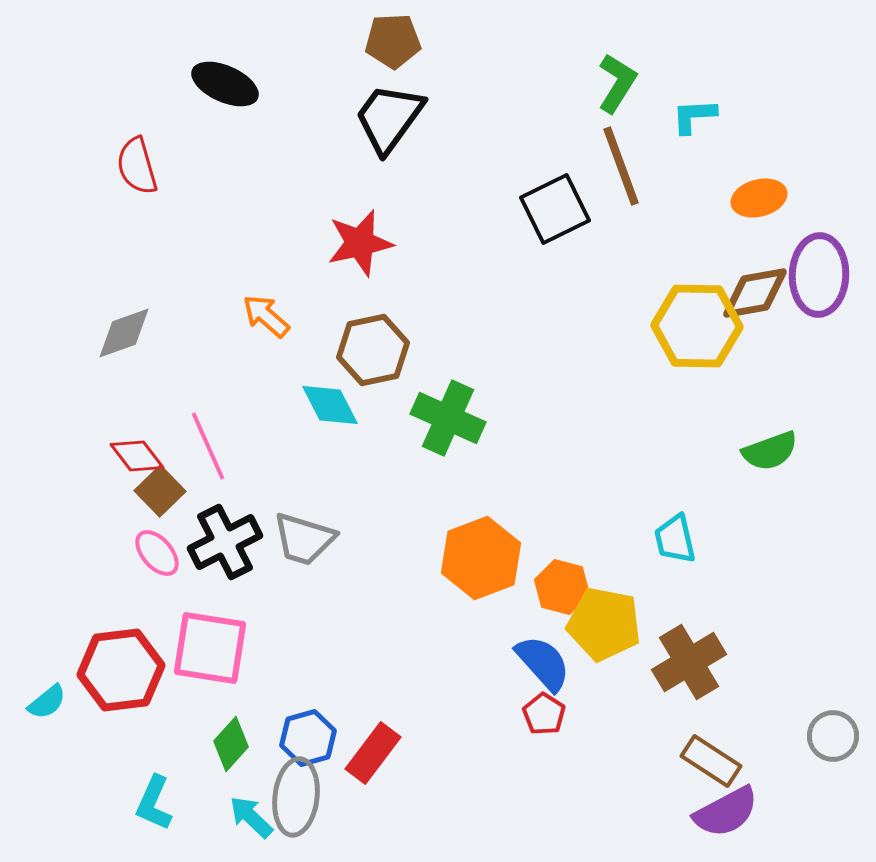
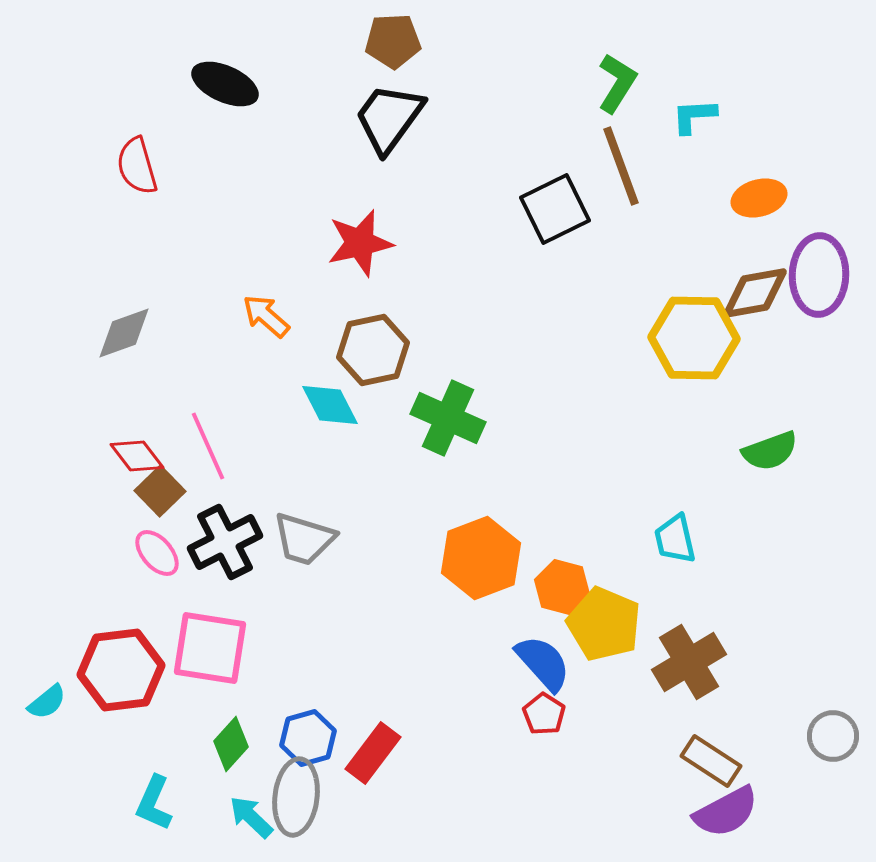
yellow hexagon at (697, 326): moved 3 px left, 12 px down
yellow pentagon at (604, 624): rotated 12 degrees clockwise
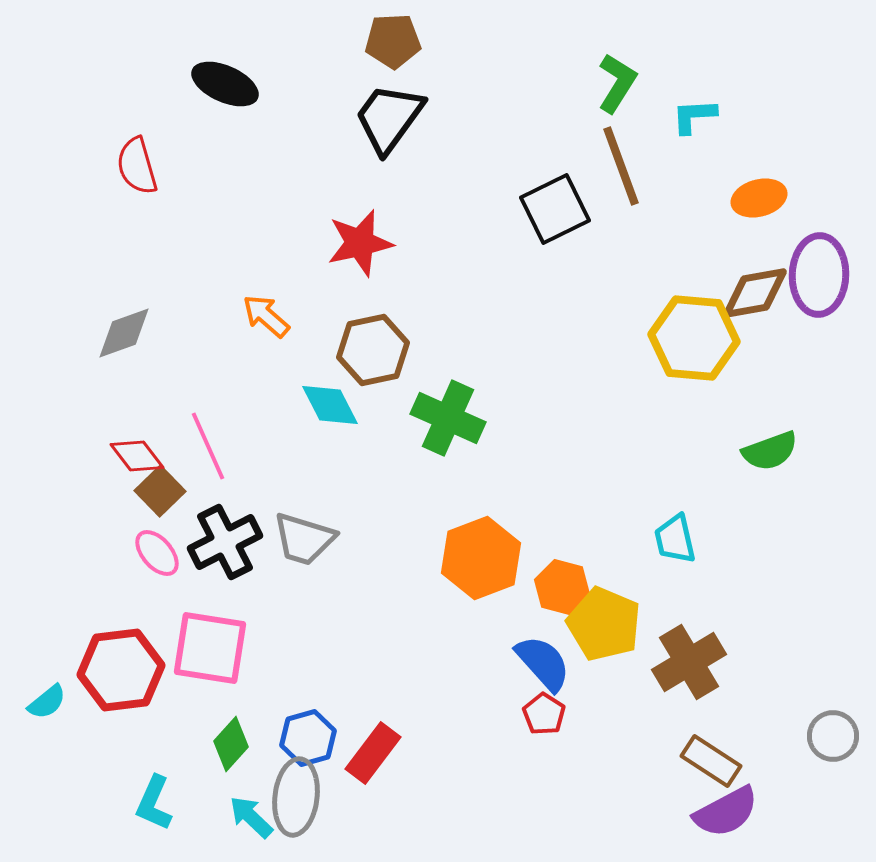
yellow hexagon at (694, 338): rotated 4 degrees clockwise
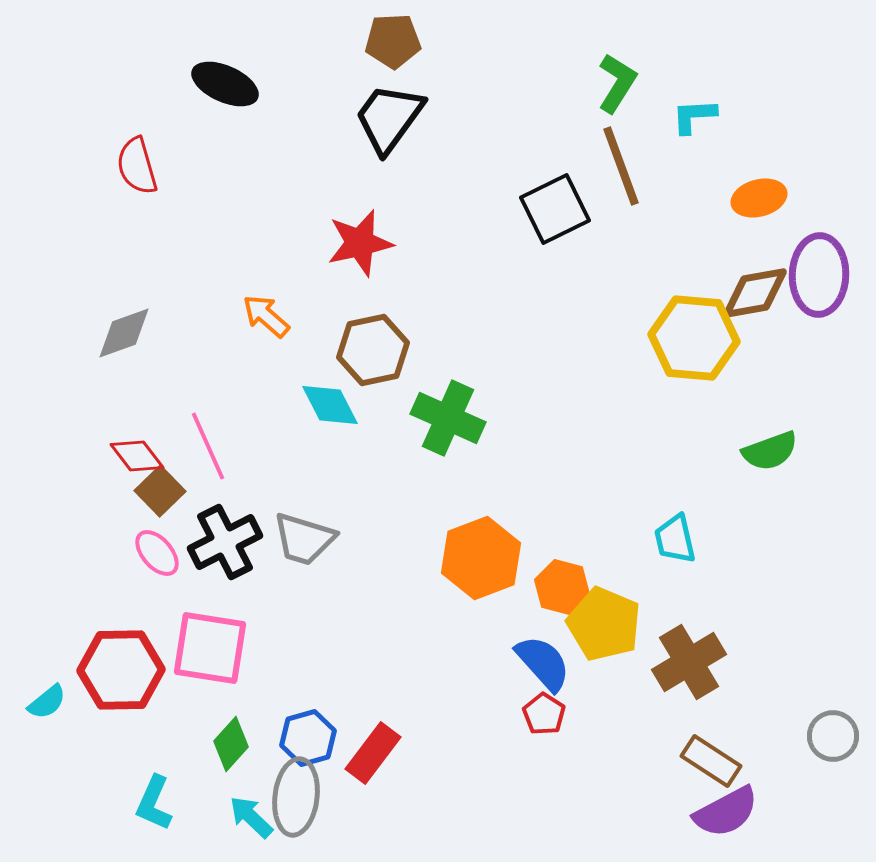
red hexagon at (121, 670): rotated 6 degrees clockwise
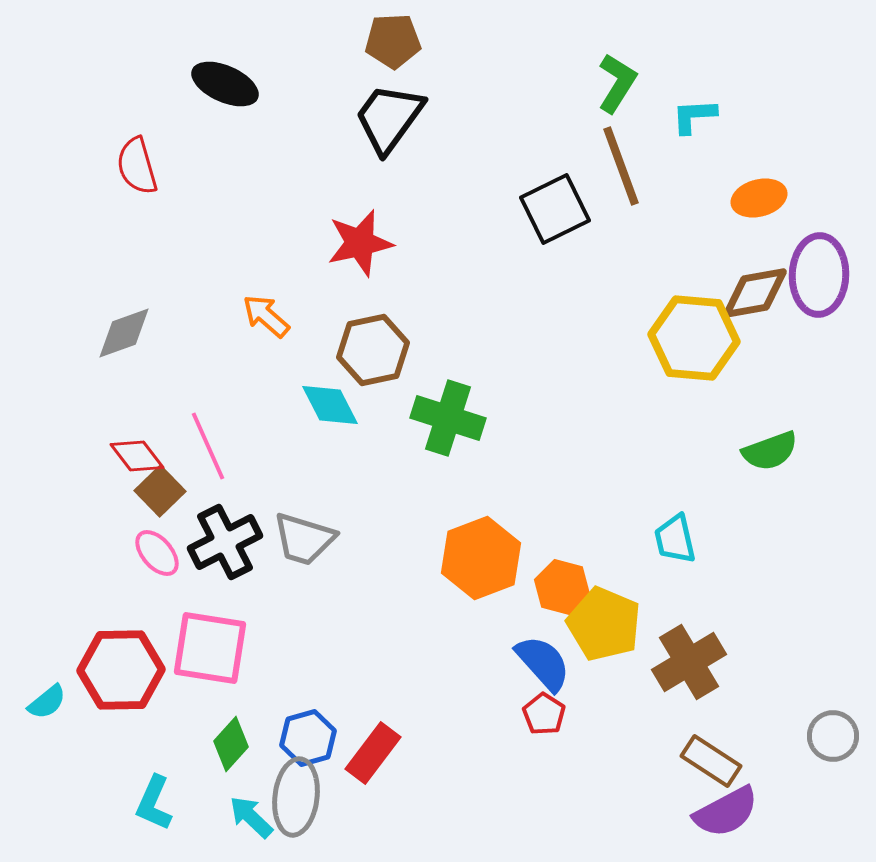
green cross at (448, 418): rotated 6 degrees counterclockwise
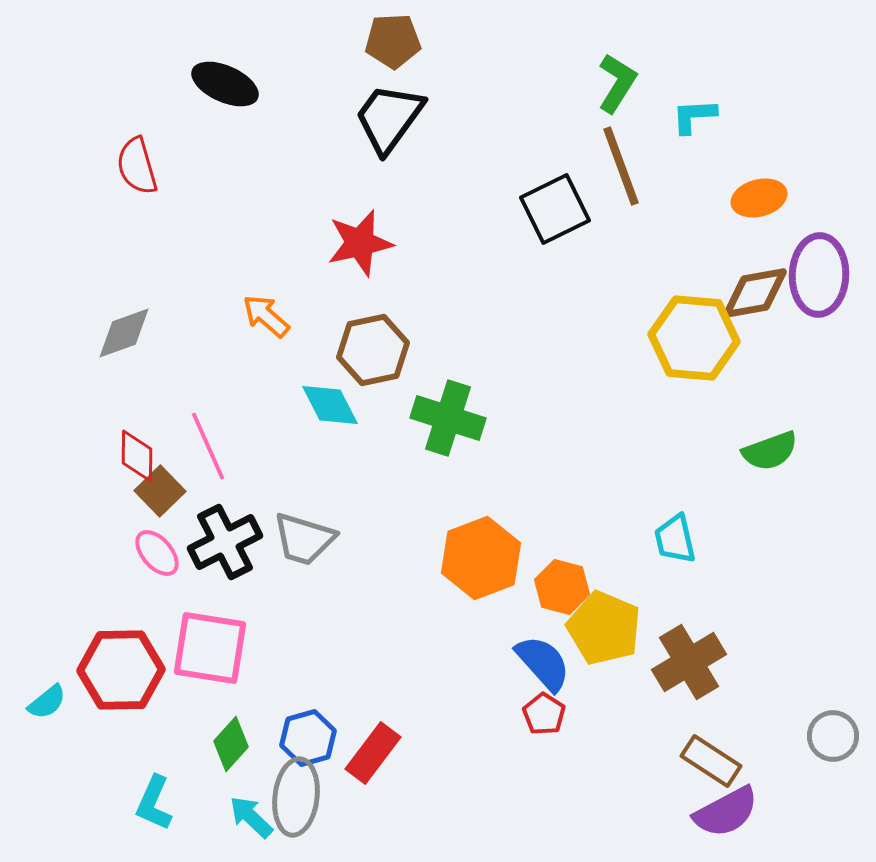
red diamond at (137, 456): rotated 38 degrees clockwise
yellow pentagon at (604, 624): moved 4 px down
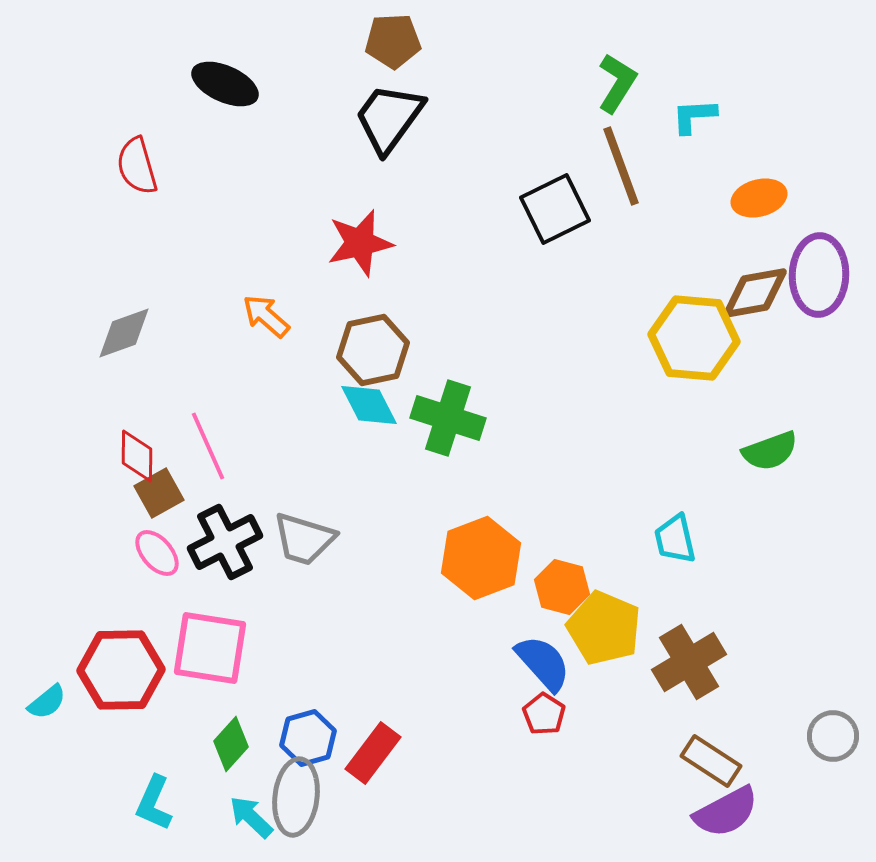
cyan diamond at (330, 405): moved 39 px right
brown square at (160, 491): moved 1 px left, 2 px down; rotated 15 degrees clockwise
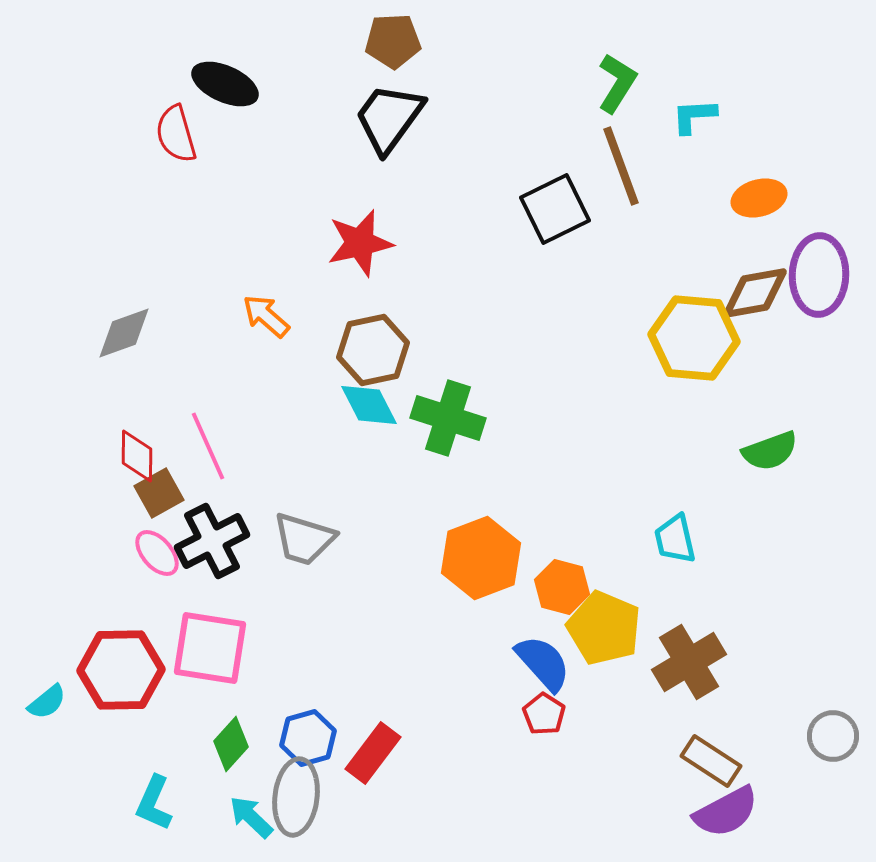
red semicircle at (137, 166): moved 39 px right, 32 px up
black cross at (225, 542): moved 13 px left, 1 px up
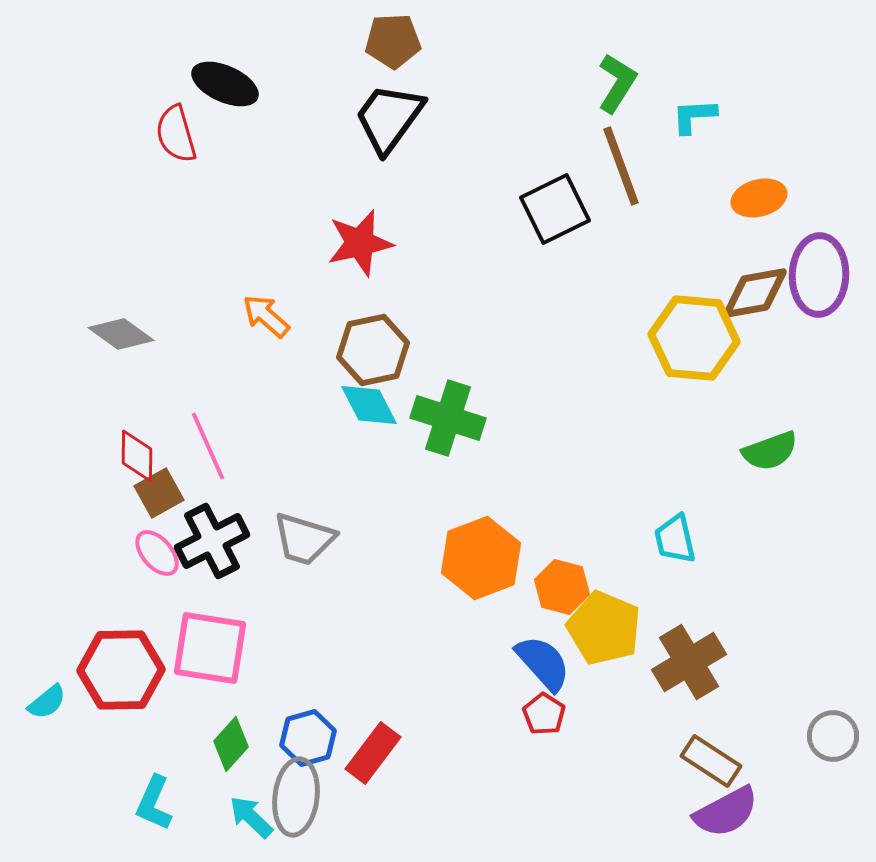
gray diamond at (124, 333): moved 3 px left, 1 px down; rotated 56 degrees clockwise
